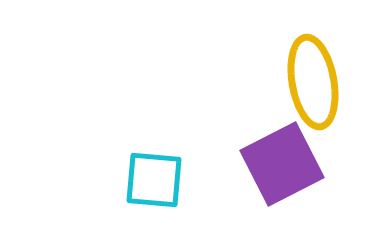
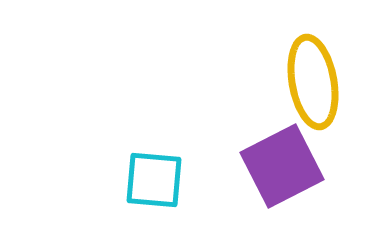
purple square: moved 2 px down
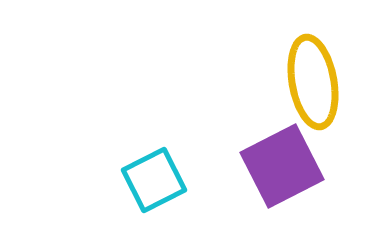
cyan square: rotated 32 degrees counterclockwise
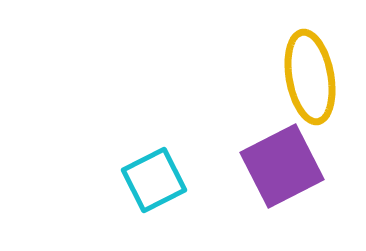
yellow ellipse: moved 3 px left, 5 px up
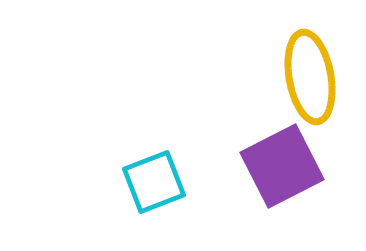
cyan square: moved 2 px down; rotated 6 degrees clockwise
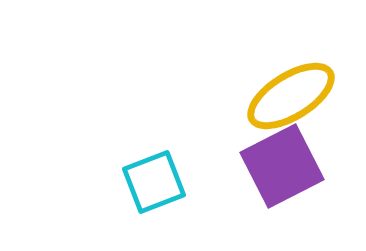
yellow ellipse: moved 19 px left, 19 px down; rotated 68 degrees clockwise
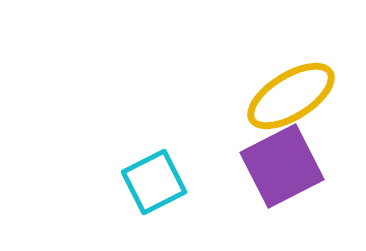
cyan square: rotated 6 degrees counterclockwise
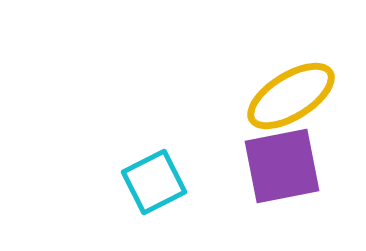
purple square: rotated 16 degrees clockwise
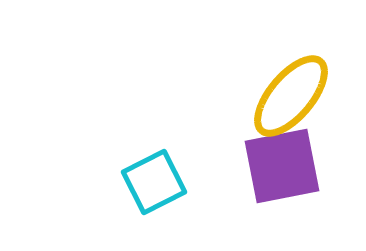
yellow ellipse: rotated 18 degrees counterclockwise
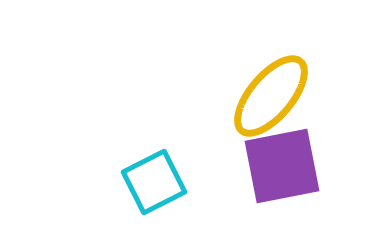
yellow ellipse: moved 20 px left
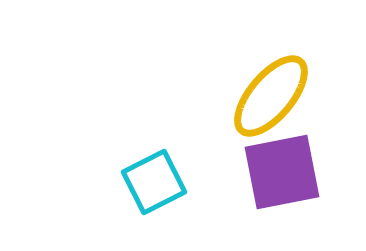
purple square: moved 6 px down
